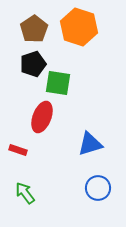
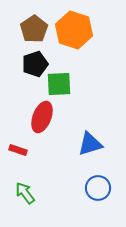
orange hexagon: moved 5 px left, 3 px down
black pentagon: moved 2 px right
green square: moved 1 px right, 1 px down; rotated 12 degrees counterclockwise
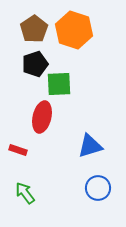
red ellipse: rotated 8 degrees counterclockwise
blue triangle: moved 2 px down
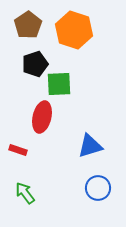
brown pentagon: moved 6 px left, 4 px up
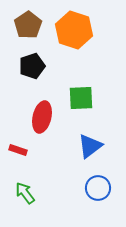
black pentagon: moved 3 px left, 2 px down
green square: moved 22 px right, 14 px down
blue triangle: rotated 20 degrees counterclockwise
